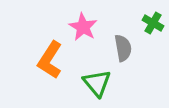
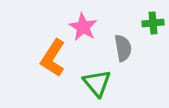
green cross: rotated 35 degrees counterclockwise
orange L-shape: moved 3 px right, 2 px up
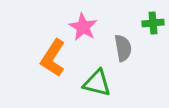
green triangle: rotated 36 degrees counterclockwise
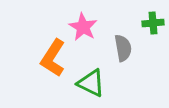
green triangle: moved 6 px left; rotated 12 degrees clockwise
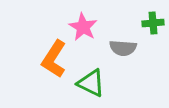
gray semicircle: rotated 104 degrees clockwise
orange L-shape: moved 1 px right, 1 px down
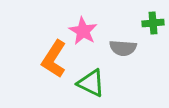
pink star: moved 4 px down
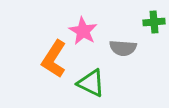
green cross: moved 1 px right, 1 px up
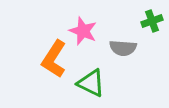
green cross: moved 2 px left, 1 px up; rotated 15 degrees counterclockwise
pink star: rotated 8 degrees counterclockwise
